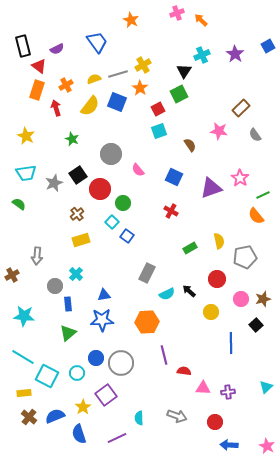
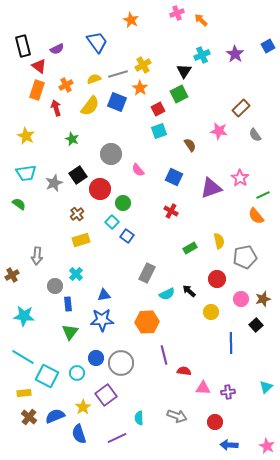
green triangle at (68, 333): moved 2 px right, 1 px up; rotated 12 degrees counterclockwise
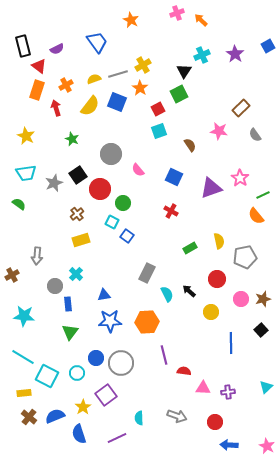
cyan square at (112, 222): rotated 16 degrees counterclockwise
cyan semicircle at (167, 294): rotated 91 degrees counterclockwise
blue star at (102, 320): moved 8 px right, 1 px down
black square at (256, 325): moved 5 px right, 5 px down
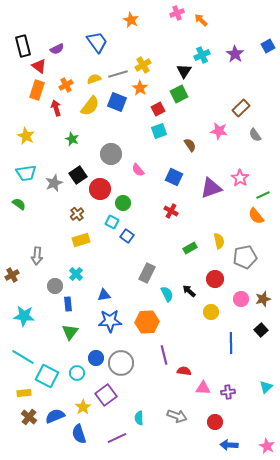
red circle at (217, 279): moved 2 px left
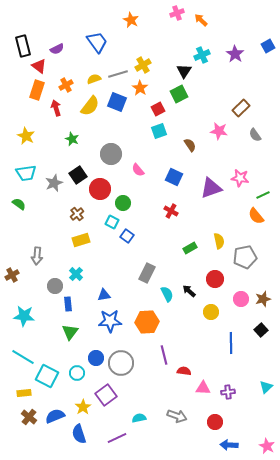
pink star at (240, 178): rotated 24 degrees counterclockwise
cyan semicircle at (139, 418): rotated 80 degrees clockwise
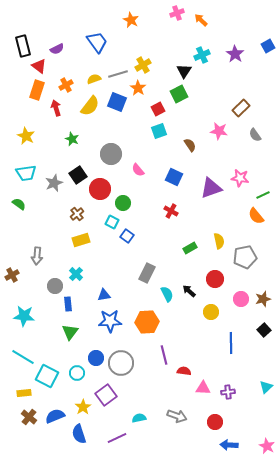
orange star at (140, 88): moved 2 px left
black square at (261, 330): moved 3 px right
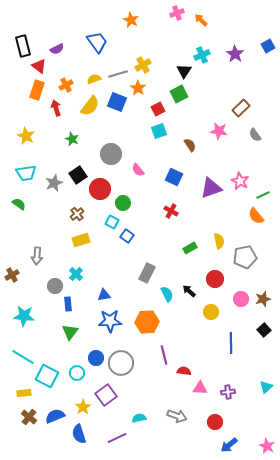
pink star at (240, 178): moved 3 px down; rotated 18 degrees clockwise
pink triangle at (203, 388): moved 3 px left
blue arrow at (229, 445): rotated 42 degrees counterclockwise
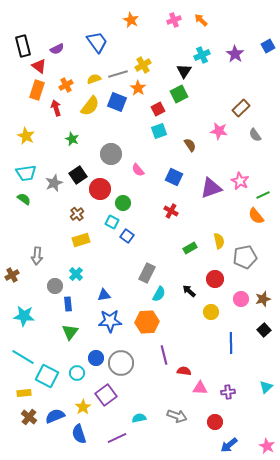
pink cross at (177, 13): moved 3 px left, 7 px down
green semicircle at (19, 204): moved 5 px right, 5 px up
cyan semicircle at (167, 294): moved 8 px left; rotated 56 degrees clockwise
